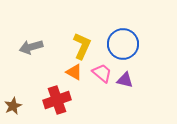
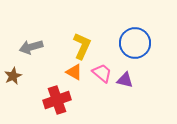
blue circle: moved 12 px right, 1 px up
brown star: moved 30 px up
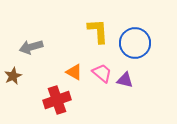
yellow L-shape: moved 16 px right, 15 px up; rotated 28 degrees counterclockwise
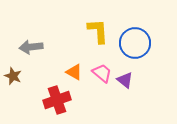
gray arrow: rotated 10 degrees clockwise
brown star: rotated 24 degrees counterclockwise
purple triangle: rotated 24 degrees clockwise
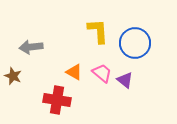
red cross: rotated 28 degrees clockwise
